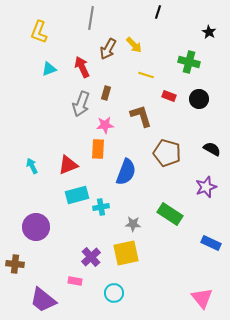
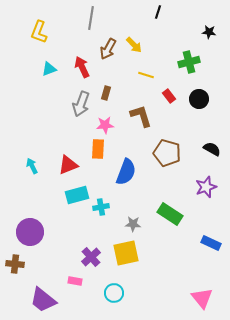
black star: rotated 24 degrees counterclockwise
green cross: rotated 30 degrees counterclockwise
red rectangle: rotated 32 degrees clockwise
purple circle: moved 6 px left, 5 px down
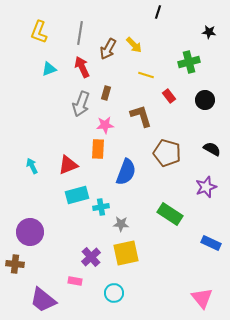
gray line: moved 11 px left, 15 px down
black circle: moved 6 px right, 1 px down
gray star: moved 12 px left
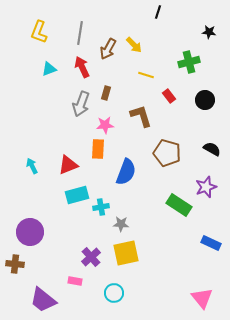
green rectangle: moved 9 px right, 9 px up
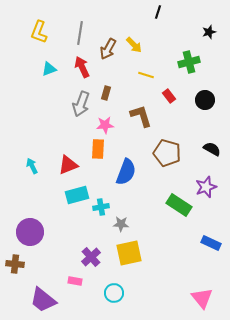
black star: rotated 24 degrees counterclockwise
yellow square: moved 3 px right
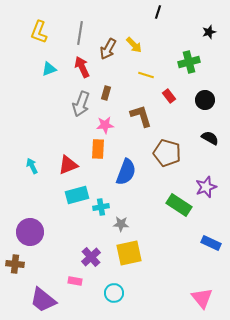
black semicircle: moved 2 px left, 11 px up
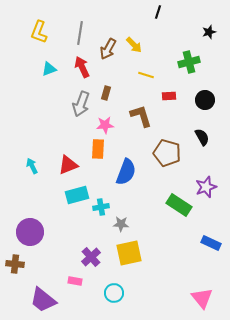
red rectangle: rotated 56 degrees counterclockwise
black semicircle: moved 8 px left, 1 px up; rotated 30 degrees clockwise
